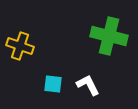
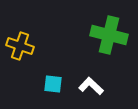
green cross: moved 1 px up
white L-shape: moved 3 px right, 1 px down; rotated 20 degrees counterclockwise
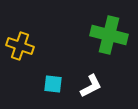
white L-shape: rotated 110 degrees clockwise
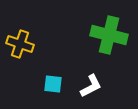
yellow cross: moved 2 px up
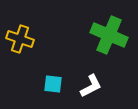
green cross: rotated 9 degrees clockwise
yellow cross: moved 5 px up
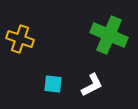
white L-shape: moved 1 px right, 1 px up
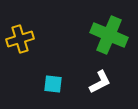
yellow cross: rotated 36 degrees counterclockwise
white L-shape: moved 8 px right, 3 px up
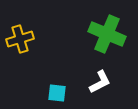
green cross: moved 2 px left, 1 px up
cyan square: moved 4 px right, 9 px down
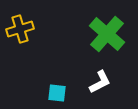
green cross: rotated 18 degrees clockwise
yellow cross: moved 10 px up
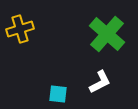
cyan square: moved 1 px right, 1 px down
